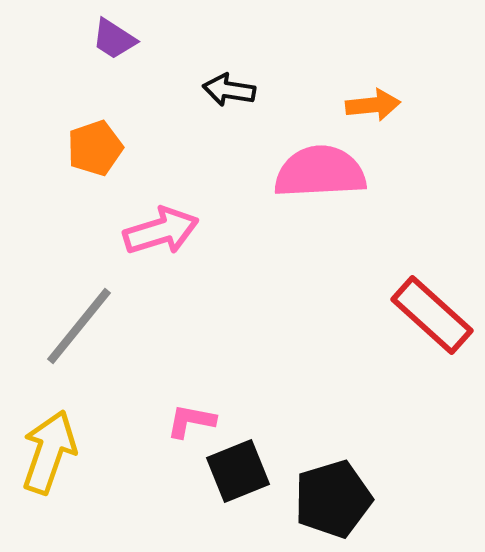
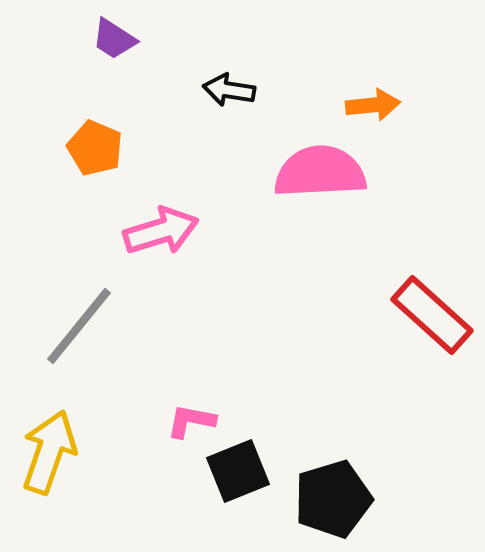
orange pentagon: rotated 30 degrees counterclockwise
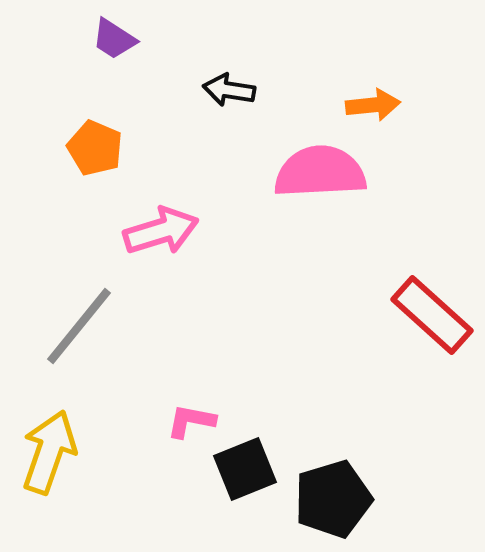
black square: moved 7 px right, 2 px up
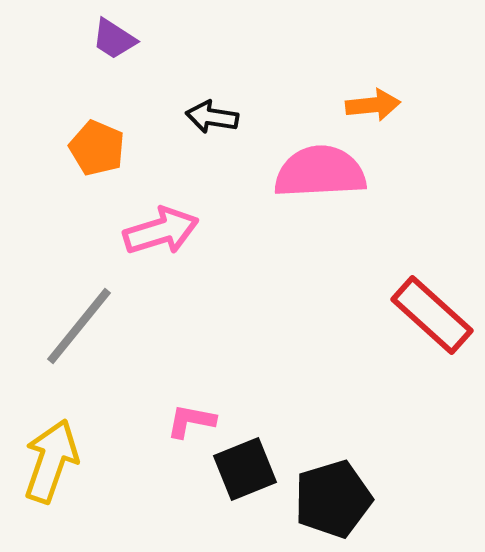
black arrow: moved 17 px left, 27 px down
orange pentagon: moved 2 px right
yellow arrow: moved 2 px right, 9 px down
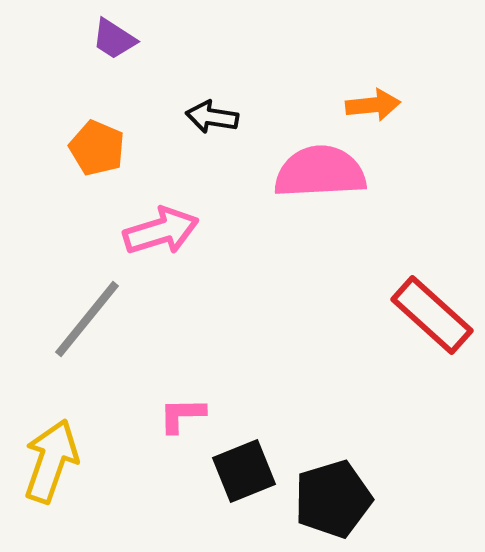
gray line: moved 8 px right, 7 px up
pink L-shape: moved 9 px left, 6 px up; rotated 12 degrees counterclockwise
black square: moved 1 px left, 2 px down
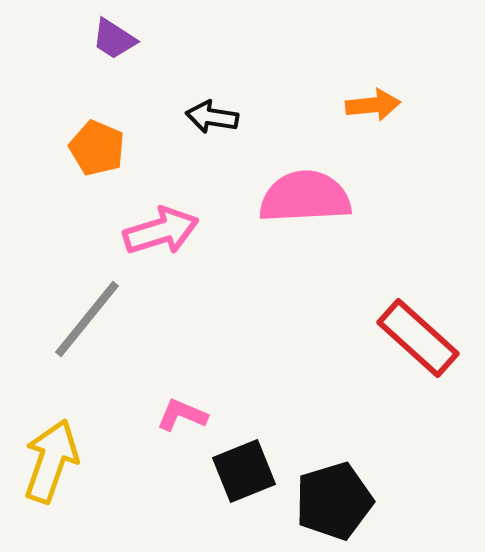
pink semicircle: moved 15 px left, 25 px down
red rectangle: moved 14 px left, 23 px down
pink L-shape: rotated 24 degrees clockwise
black pentagon: moved 1 px right, 2 px down
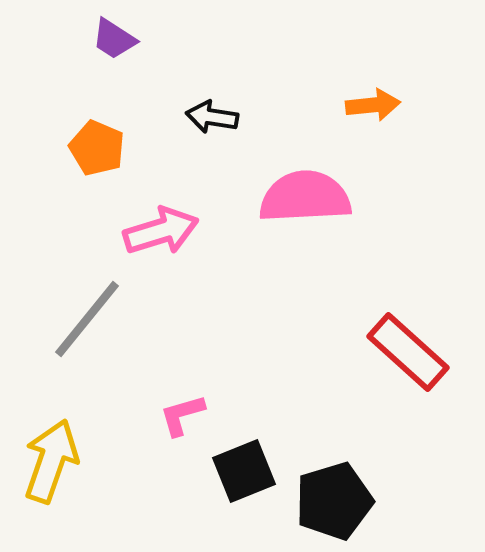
red rectangle: moved 10 px left, 14 px down
pink L-shape: rotated 39 degrees counterclockwise
